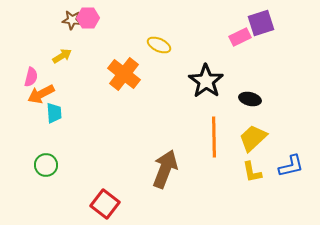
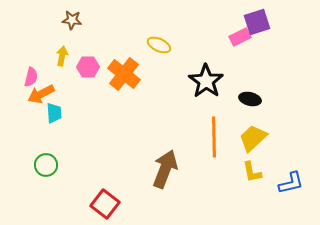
pink hexagon: moved 49 px down
purple square: moved 4 px left, 1 px up
yellow arrow: rotated 48 degrees counterclockwise
blue L-shape: moved 17 px down
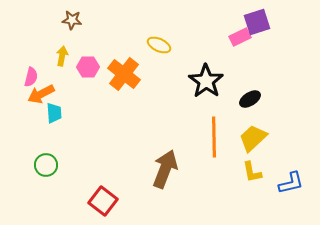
black ellipse: rotated 45 degrees counterclockwise
red square: moved 2 px left, 3 px up
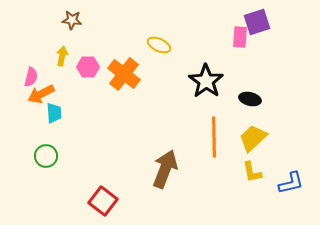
pink rectangle: rotated 60 degrees counterclockwise
black ellipse: rotated 45 degrees clockwise
green circle: moved 9 px up
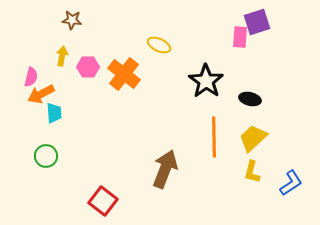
yellow L-shape: rotated 25 degrees clockwise
blue L-shape: rotated 20 degrees counterclockwise
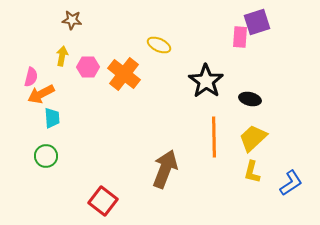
cyan trapezoid: moved 2 px left, 5 px down
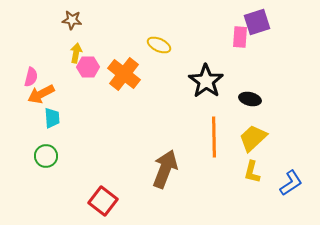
yellow arrow: moved 14 px right, 3 px up
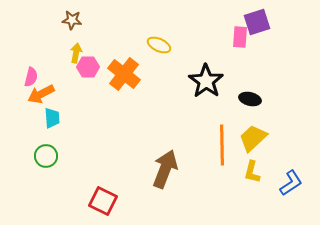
orange line: moved 8 px right, 8 px down
red square: rotated 12 degrees counterclockwise
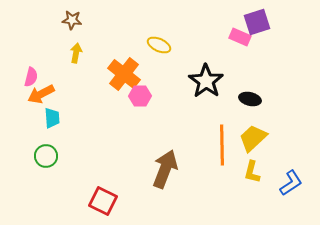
pink rectangle: rotated 70 degrees counterclockwise
pink hexagon: moved 52 px right, 29 px down
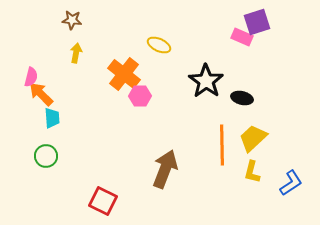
pink rectangle: moved 2 px right
orange arrow: rotated 72 degrees clockwise
black ellipse: moved 8 px left, 1 px up
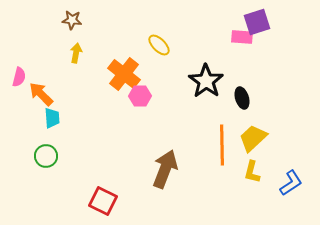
pink rectangle: rotated 20 degrees counterclockwise
yellow ellipse: rotated 20 degrees clockwise
pink semicircle: moved 12 px left
black ellipse: rotated 60 degrees clockwise
